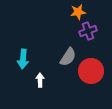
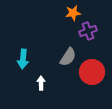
orange star: moved 5 px left, 1 px down
red circle: moved 1 px right, 1 px down
white arrow: moved 1 px right, 3 px down
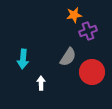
orange star: moved 1 px right, 2 px down
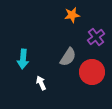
orange star: moved 2 px left
purple cross: moved 8 px right, 6 px down; rotated 18 degrees counterclockwise
white arrow: rotated 24 degrees counterclockwise
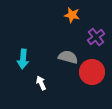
orange star: rotated 21 degrees clockwise
gray semicircle: rotated 108 degrees counterclockwise
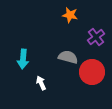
orange star: moved 2 px left
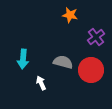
gray semicircle: moved 5 px left, 5 px down
red circle: moved 1 px left, 2 px up
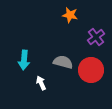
cyan arrow: moved 1 px right, 1 px down
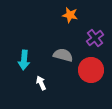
purple cross: moved 1 px left, 1 px down
gray semicircle: moved 7 px up
